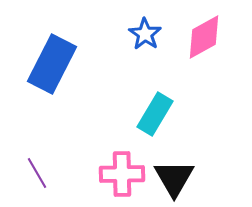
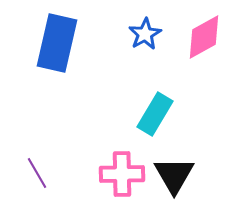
blue star: rotated 8 degrees clockwise
blue rectangle: moved 5 px right, 21 px up; rotated 14 degrees counterclockwise
black triangle: moved 3 px up
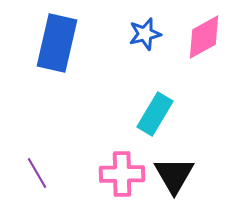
blue star: rotated 16 degrees clockwise
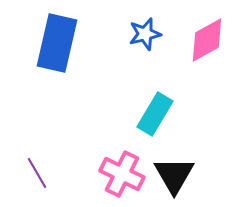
pink diamond: moved 3 px right, 3 px down
pink cross: rotated 27 degrees clockwise
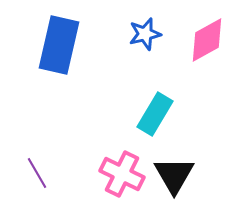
blue rectangle: moved 2 px right, 2 px down
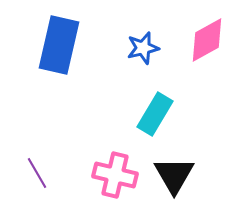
blue star: moved 2 px left, 14 px down
pink cross: moved 7 px left, 1 px down; rotated 12 degrees counterclockwise
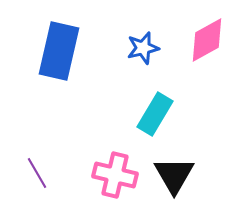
blue rectangle: moved 6 px down
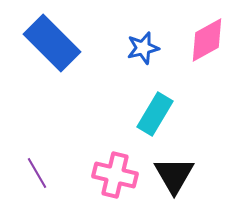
blue rectangle: moved 7 px left, 8 px up; rotated 58 degrees counterclockwise
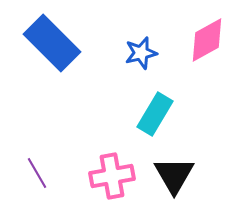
blue star: moved 2 px left, 5 px down
pink cross: moved 3 px left, 1 px down; rotated 24 degrees counterclockwise
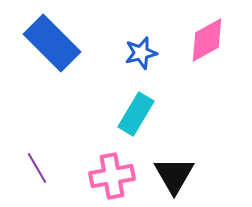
cyan rectangle: moved 19 px left
purple line: moved 5 px up
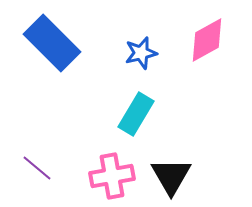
purple line: rotated 20 degrees counterclockwise
black triangle: moved 3 px left, 1 px down
